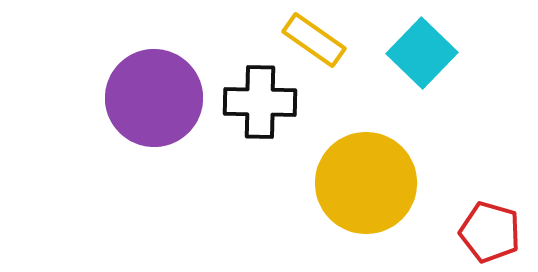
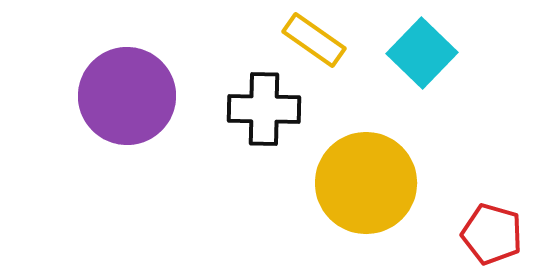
purple circle: moved 27 px left, 2 px up
black cross: moved 4 px right, 7 px down
red pentagon: moved 2 px right, 2 px down
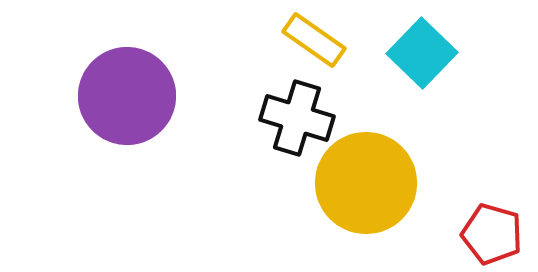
black cross: moved 33 px right, 9 px down; rotated 16 degrees clockwise
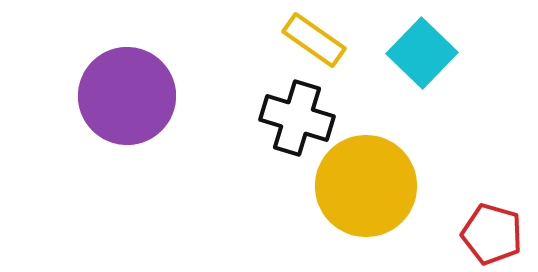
yellow circle: moved 3 px down
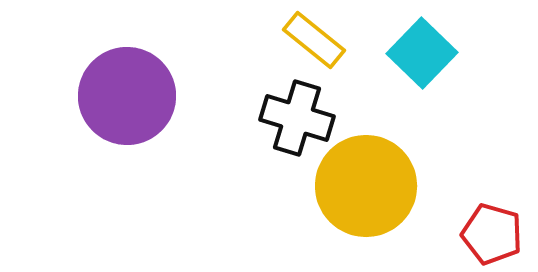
yellow rectangle: rotated 4 degrees clockwise
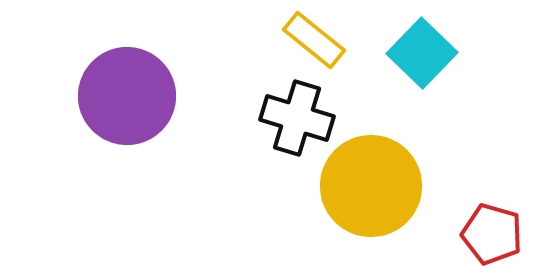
yellow circle: moved 5 px right
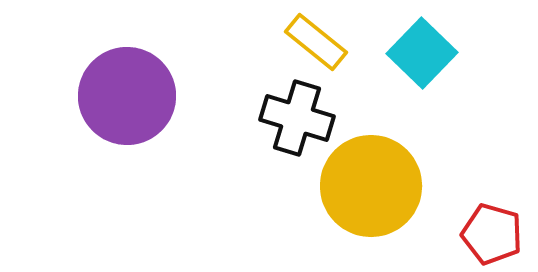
yellow rectangle: moved 2 px right, 2 px down
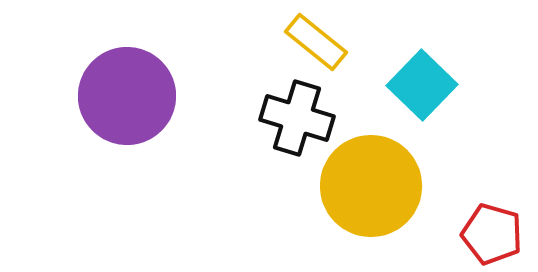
cyan square: moved 32 px down
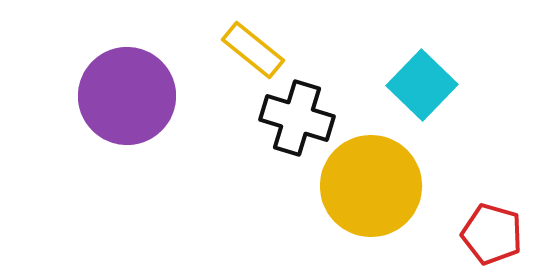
yellow rectangle: moved 63 px left, 8 px down
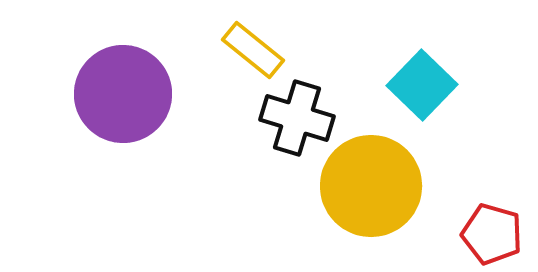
purple circle: moved 4 px left, 2 px up
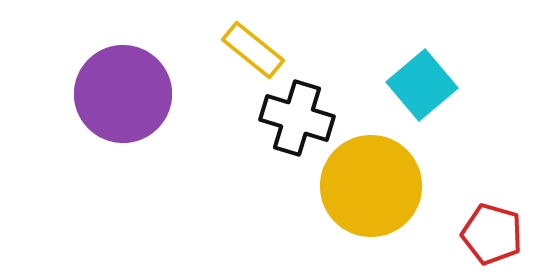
cyan square: rotated 6 degrees clockwise
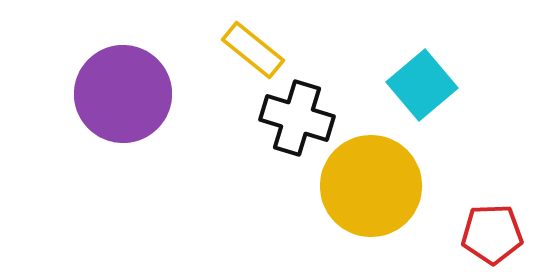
red pentagon: rotated 18 degrees counterclockwise
